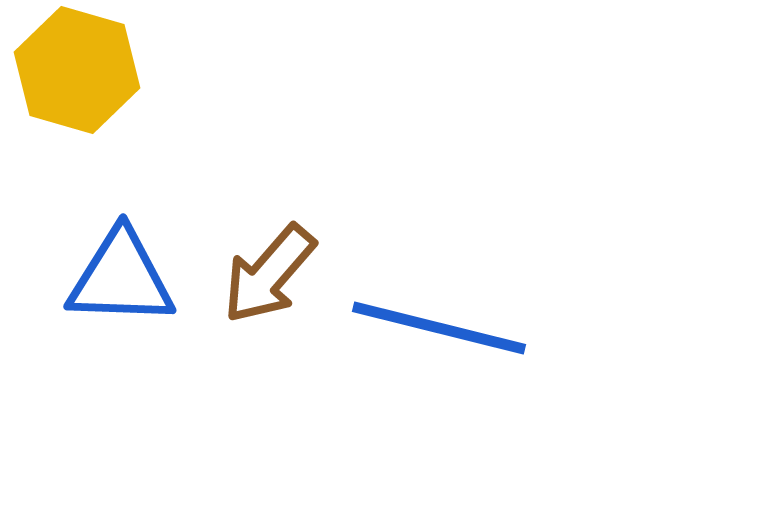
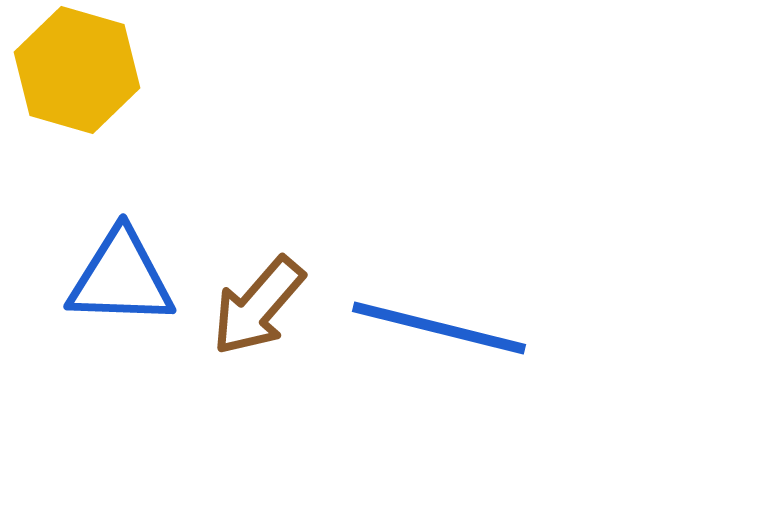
brown arrow: moved 11 px left, 32 px down
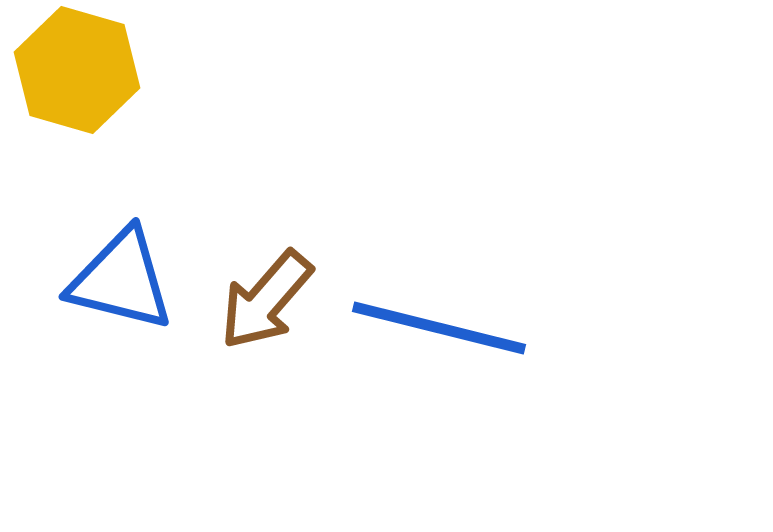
blue triangle: moved 2 px down; rotated 12 degrees clockwise
brown arrow: moved 8 px right, 6 px up
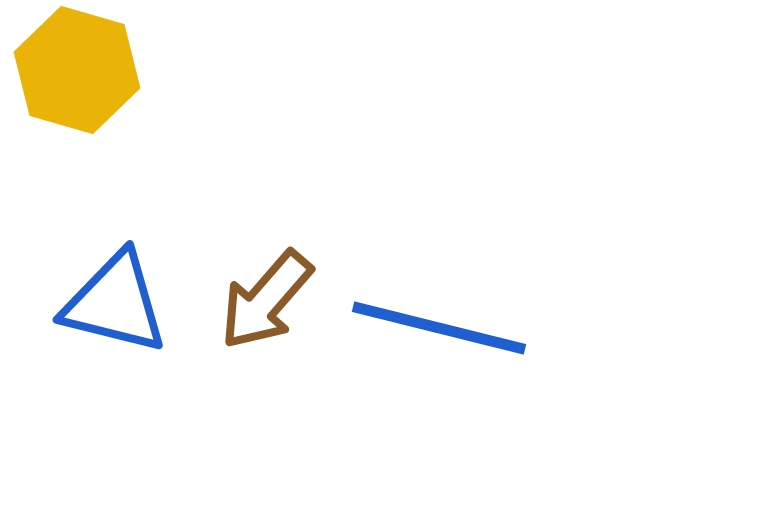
blue triangle: moved 6 px left, 23 px down
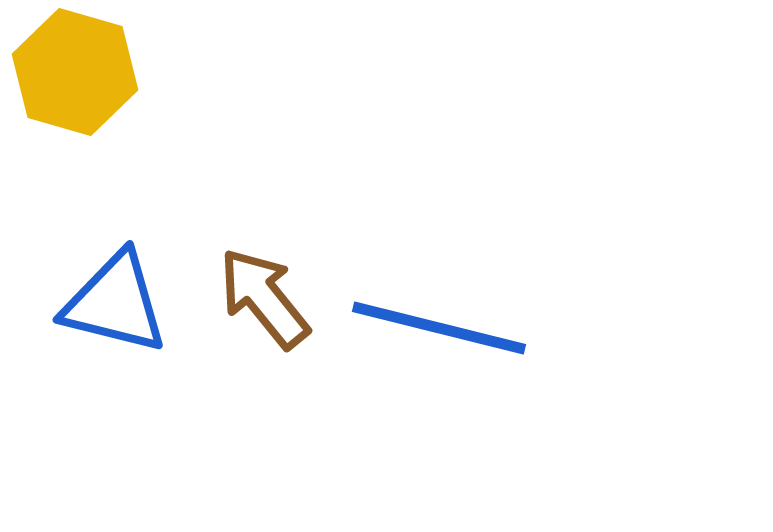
yellow hexagon: moved 2 px left, 2 px down
brown arrow: moved 2 px left, 2 px up; rotated 100 degrees clockwise
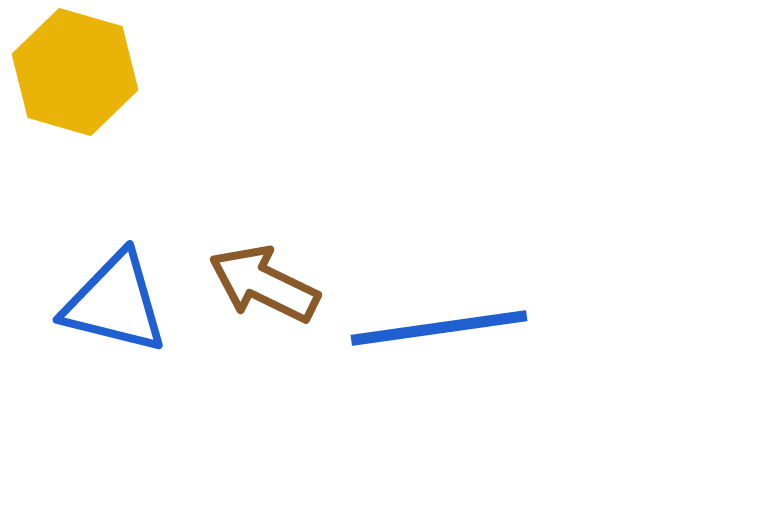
brown arrow: moved 14 px up; rotated 25 degrees counterclockwise
blue line: rotated 22 degrees counterclockwise
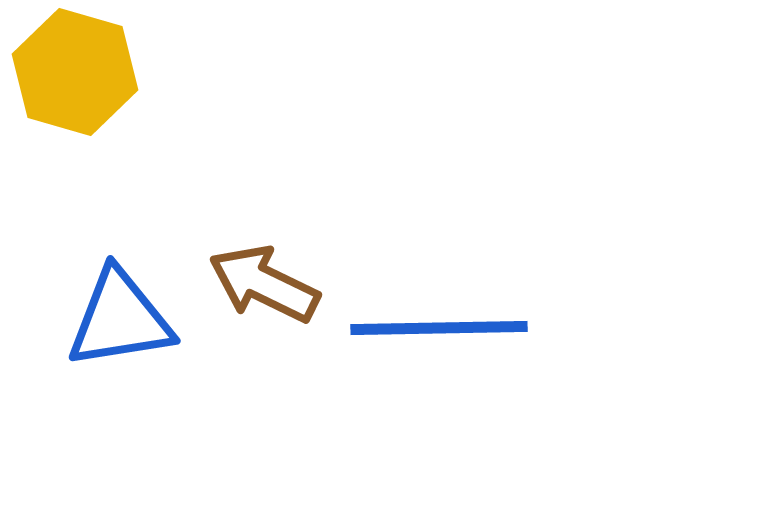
blue triangle: moved 5 px right, 16 px down; rotated 23 degrees counterclockwise
blue line: rotated 7 degrees clockwise
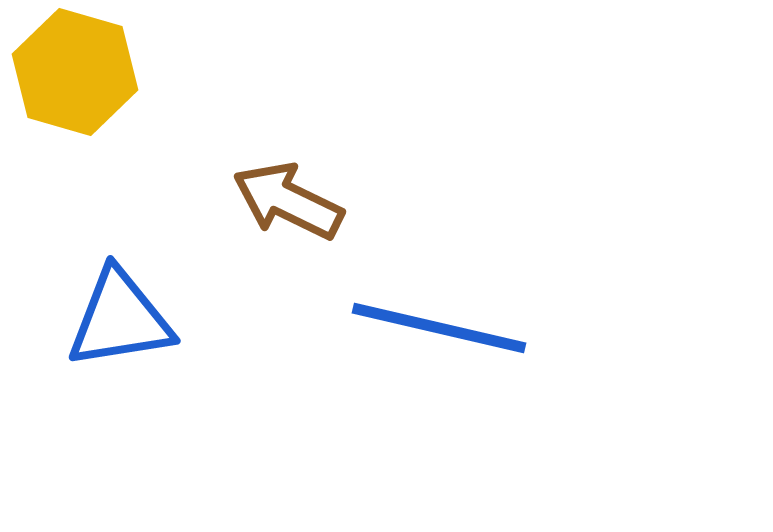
brown arrow: moved 24 px right, 83 px up
blue line: rotated 14 degrees clockwise
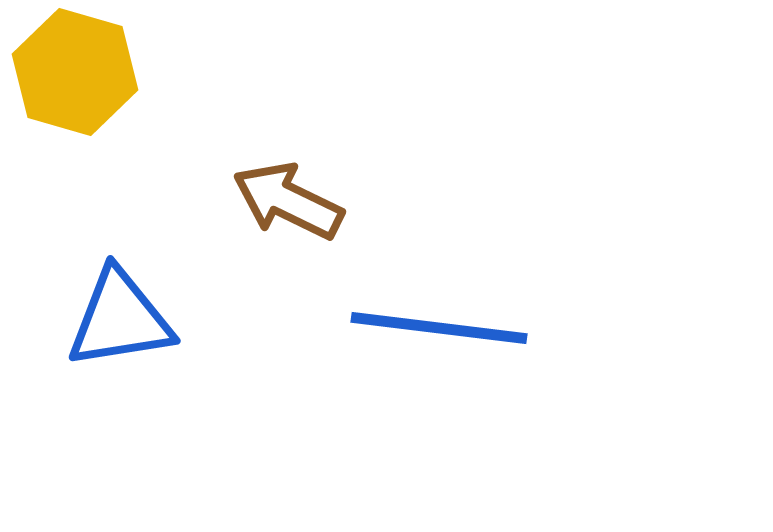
blue line: rotated 6 degrees counterclockwise
